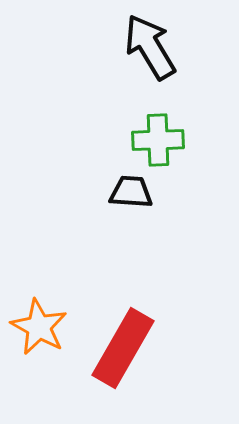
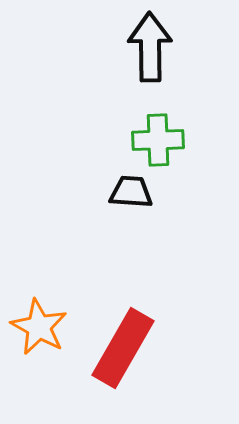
black arrow: rotated 30 degrees clockwise
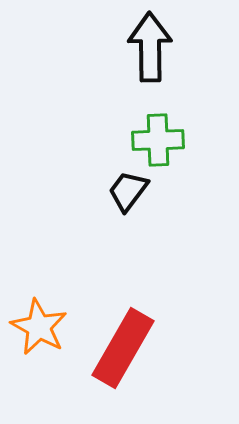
black trapezoid: moved 3 px left, 1 px up; rotated 57 degrees counterclockwise
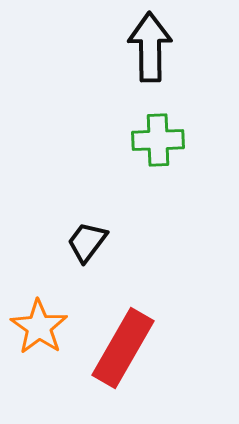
black trapezoid: moved 41 px left, 51 px down
orange star: rotated 6 degrees clockwise
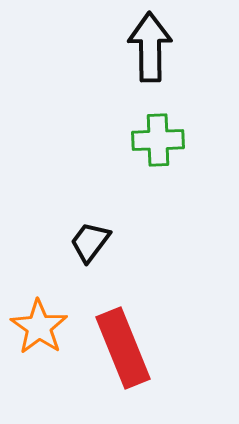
black trapezoid: moved 3 px right
red rectangle: rotated 52 degrees counterclockwise
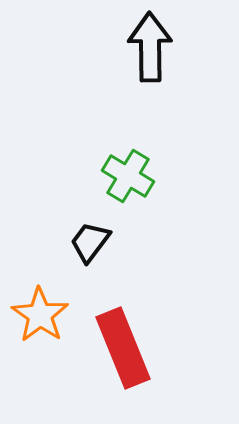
green cross: moved 30 px left, 36 px down; rotated 33 degrees clockwise
orange star: moved 1 px right, 12 px up
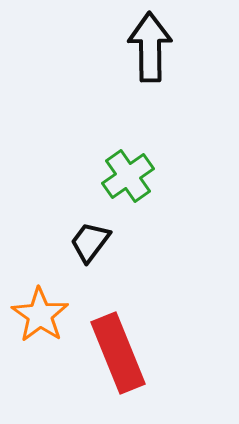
green cross: rotated 24 degrees clockwise
red rectangle: moved 5 px left, 5 px down
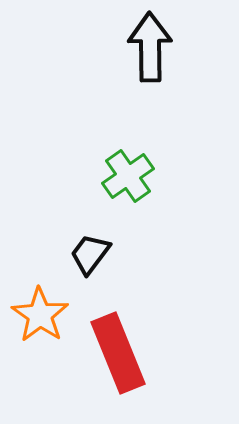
black trapezoid: moved 12 px down
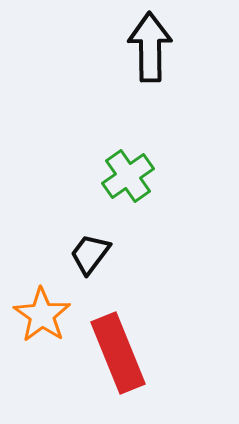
orange star: moved 2 px right
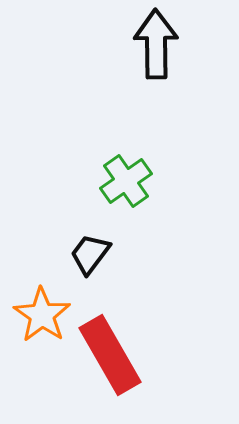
black arrow: moved 6 px right, 3 px up
green cross: moved 2 px left, 5 px down
red rectangle: moved 8 px left, 2 px down; rotated 8 degrees counterclockwise
